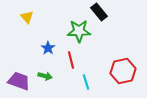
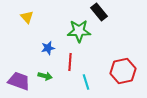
blue star: rotated 24 degrees clockwise
red line: moved 1 px left, 2 px down; rotated 18 degrees clockwise
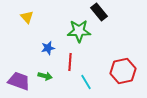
cyan line: rotated 14 degrees counterclockwise
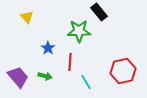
blue star: rotated 24 degrees counterclockwise
purple trapezoid: moved 1 px left, 4 px up; rotated 30 degrees clockwise
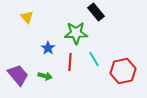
black rectangle: moved 3 px left
green star: moved 3 px left, 2 px down
purple trapezoid: moved 2 px up
cyan line: moved 8 px right, 23 px up
